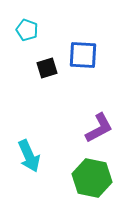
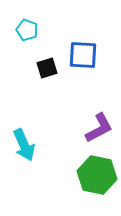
cyan arrow: moved 5 px left, 11 px up
green hexagon: moved 5 px right, 3 px up
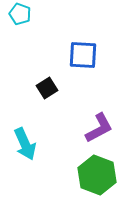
cyan pentagon: moved 7 px left, 16 px up
black square: moved 20 px down; rotated 15 degrees counterclockwise
cyan arrow: moved 1 px right, 1 px up
green hexagon: rotated 9 degrees clockwise
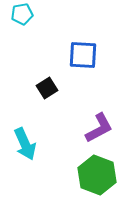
cyan pentagon: moved 2 px right; rotated 30 degrees counterclockwise
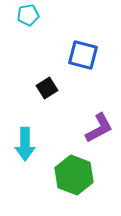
cyan pentagon: moved 6 px right, 1 px down
blue square: rotated 12 degrees clockwise
cyan arrow: rotated 24 degrees clockwise
green hexagon: moved 23 px left
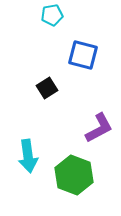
cyan pentagon: moved 24 px right
cyan arrow: moved 3 px right, 12 px down; rotated 8 degrees counterclockwise
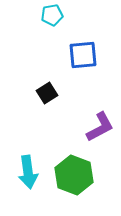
blue square: rotated 20 degrees counterclockwise
black square: moved 5 px down
purple L-shape: moved 1 px right, 1 px up
cyan arrow: moved 16 px down
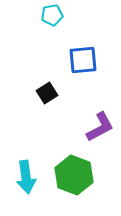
blue square: moved 5 px down
cyan arrow: moved 2 px left, 5 px down
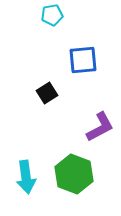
green hexagon: moved 1 px up
